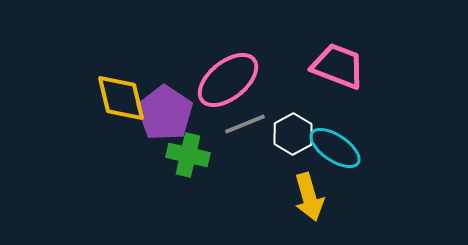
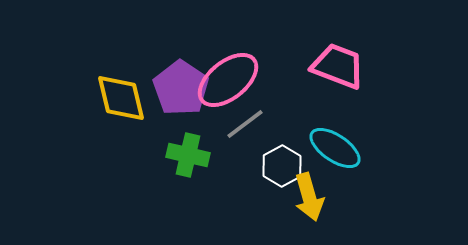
purple pentagon: moved 16 px right, 25 px up
gray line: rotated 15 degrees counterclockwise
white hexagon: moved 11 px left, 32 px down
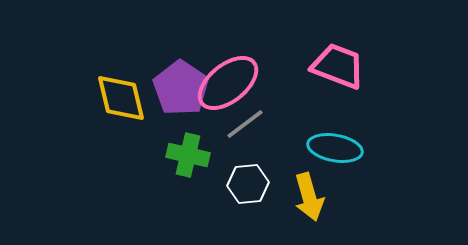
pink ellipse: moved 3 px down
cyan ellipse: rotated 24 degrees counterclockwise
white hexagon: moved 34 px left, 18 px down; rotated 24 degrees clockwise
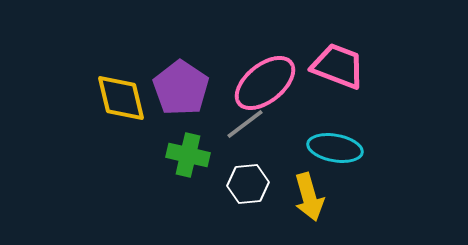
pink ellipse: moved 37 px right
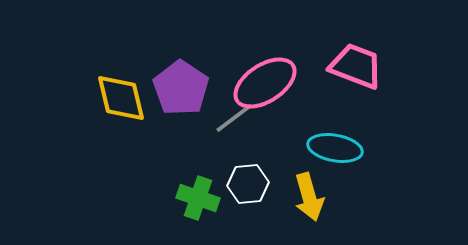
pink trapezoid: moved 18 px right
pink ellipse: rotated 6 degrees clockwise
gray line: moved 11 px left, 6 px up
green cross: moved 10 px right, 43 px down; rotated 6 degrees clockwise
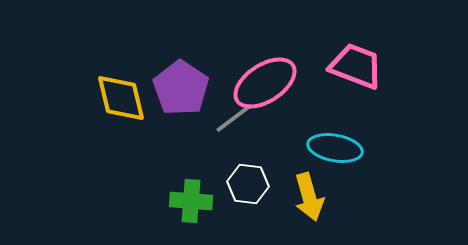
white hexagon: rotated 12 degrees clockwise
green cross: moved 7 px left, 3 px down; rotated 15 degrees counterclockwise
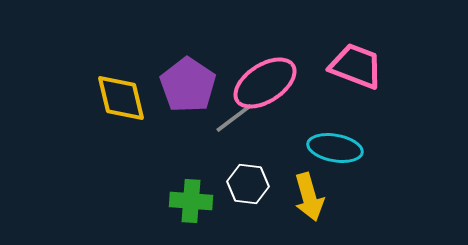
purple pentagon: moved 7 px right, 3 px up
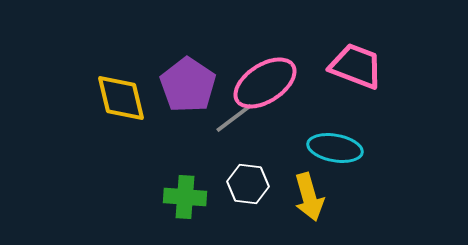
green cross: moved 6 px left, 4 px up
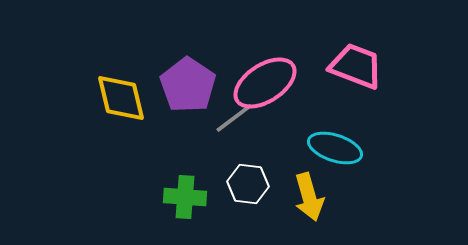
cyan ellipse: rotated 8 degrees clockwise
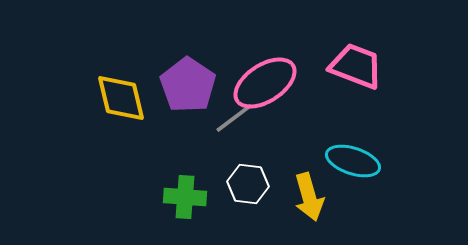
cyan ellipse: moved 18 px right, 13 px down
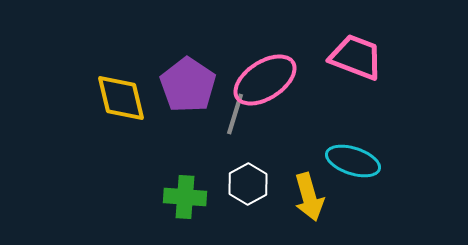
pink trapezoid: moved 9 px up
pink ellipse: moved 3 px up
gray line: moved 1 px right, 4 px up; rotated 36 degrees counterclockwise
white hexagon: rotated 24 degrees clockwise
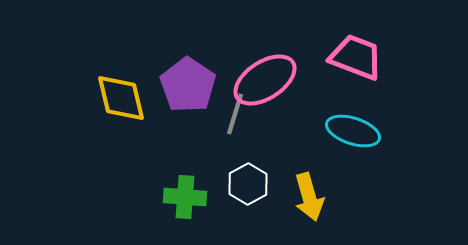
cyan ellipse: moved 30 px up
